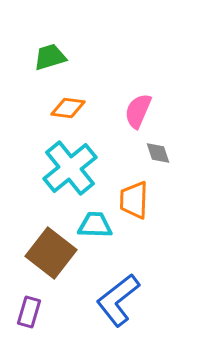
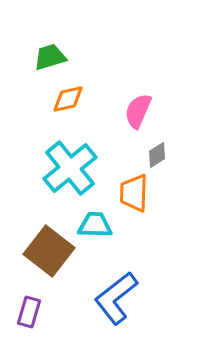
orange diamond: moved 9 px up; rotated 20 degrees counterclockwise
gray diamond: moved 1 px left, 2 px down; rotated 76 degrees clockwise
orange trapezoid: moved 7 px up
brown square: moved 2 px left, 2 px up
blue L-shape: moved 2 px left, 2 px up
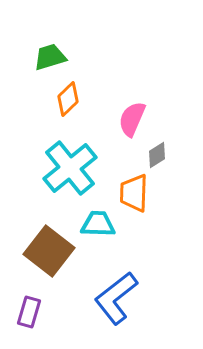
orange diamond: rotated 32 degrees counterclockwise
pink semicircle: moved 6 px left, 8 px down
cyan trapezoid: moved 3 px right, 1 px up
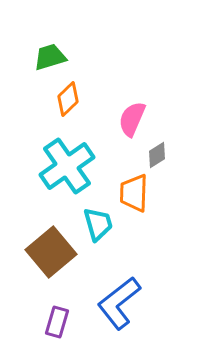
cyan cross: moved 3 px left, 2 px up; rotated 4 degrees clockwise
cyan trapezoid: rotated 72 degrees clockwise
brown square: moved 2 px right, 1 px down; rotated 12 degrees clockwise
blue L-shape: moved 3 px right, 5 px down
purple rectangle: moved 28 px right, 10 px down
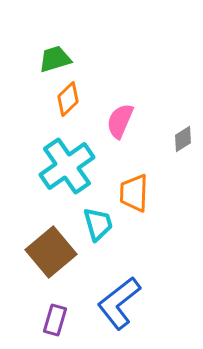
green trapezoid: moved 5 px right, 2 px down
pink semicircle: moved 12 px left, 2 px down
gray diamond: moved 26 px right, 16 px up
purple rectangle: moved 2 px left, 2 px up
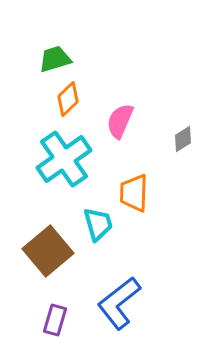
cyan cross: moved 3 px left, 7 px up
brown square: moved 3 px left, 1 px up
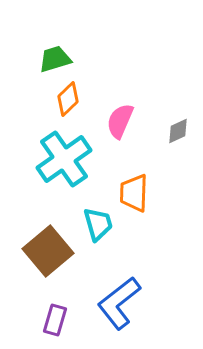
gray diamond: moved 5 px left, 8 px up; rotated 8 degrees clockwise
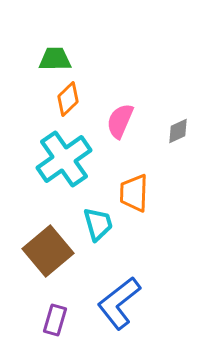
green trapezoid: rotated 16 degrees clockwise
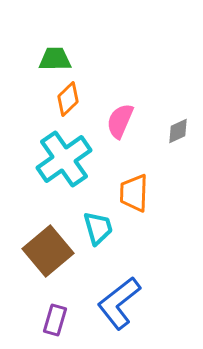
cyan trapezoid: moved 4 px down
